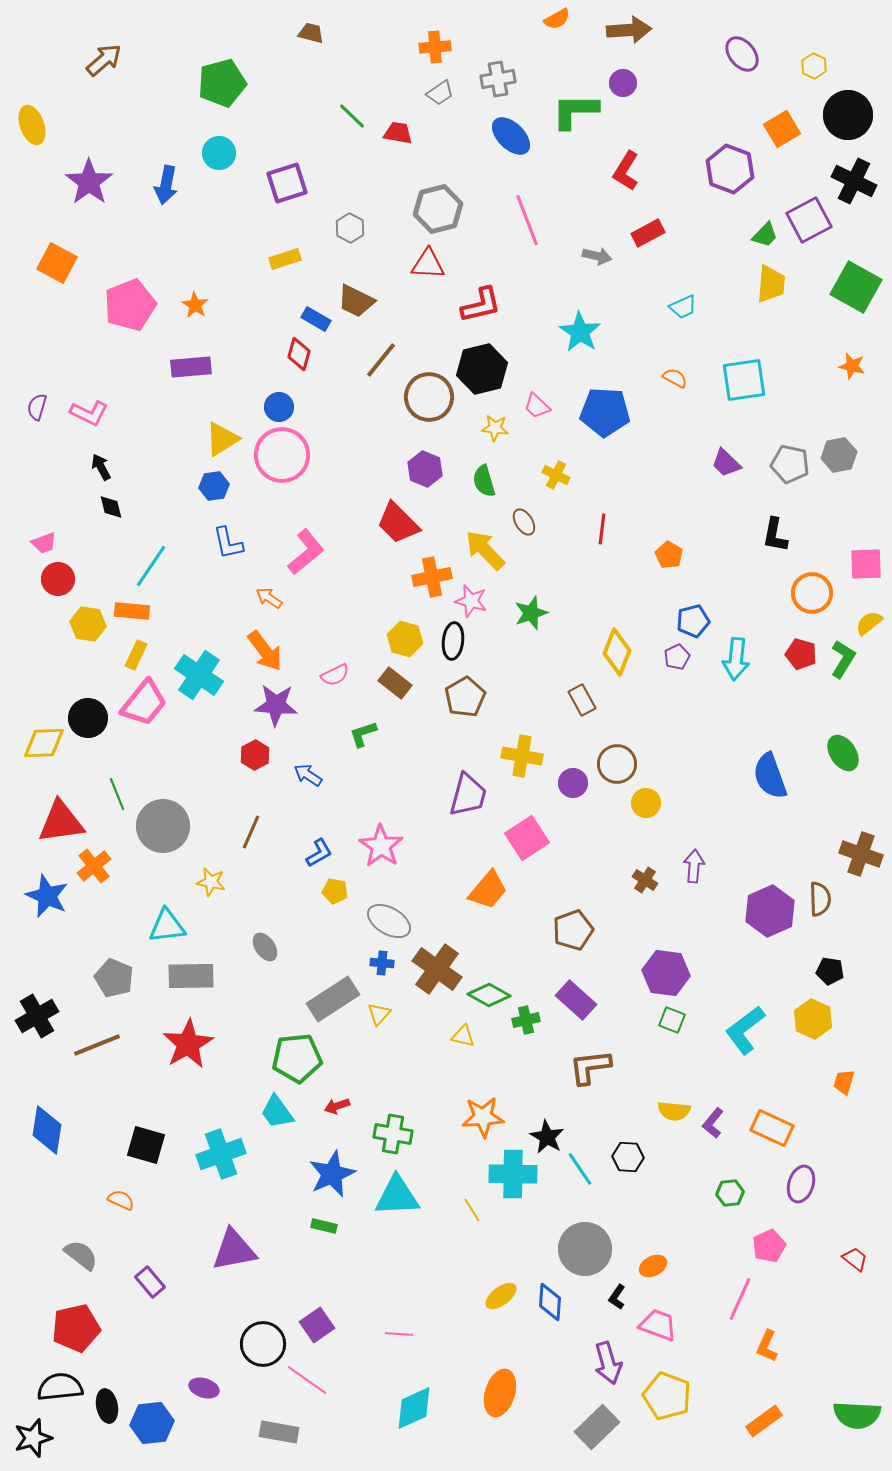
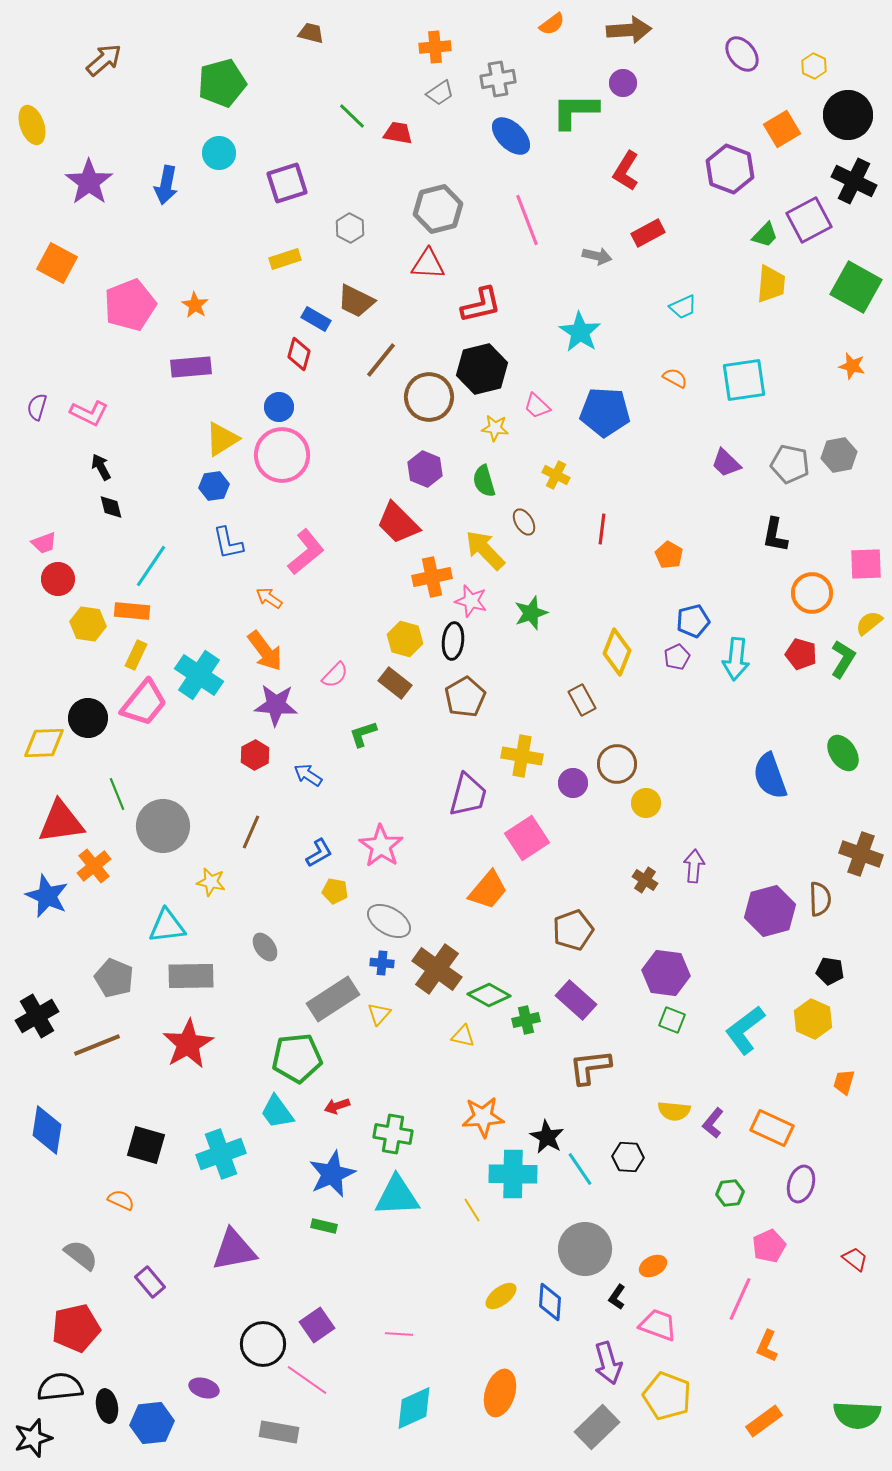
orange semicircle at (557, 19): moved 5 px left, 5 px down; rotated 8 degrees counterclockwise
pink semicircle at (335, 675): rotated 20 degrees counterclockwise
purple hexagon at (770, 911): rotated 9 degrees clockwise
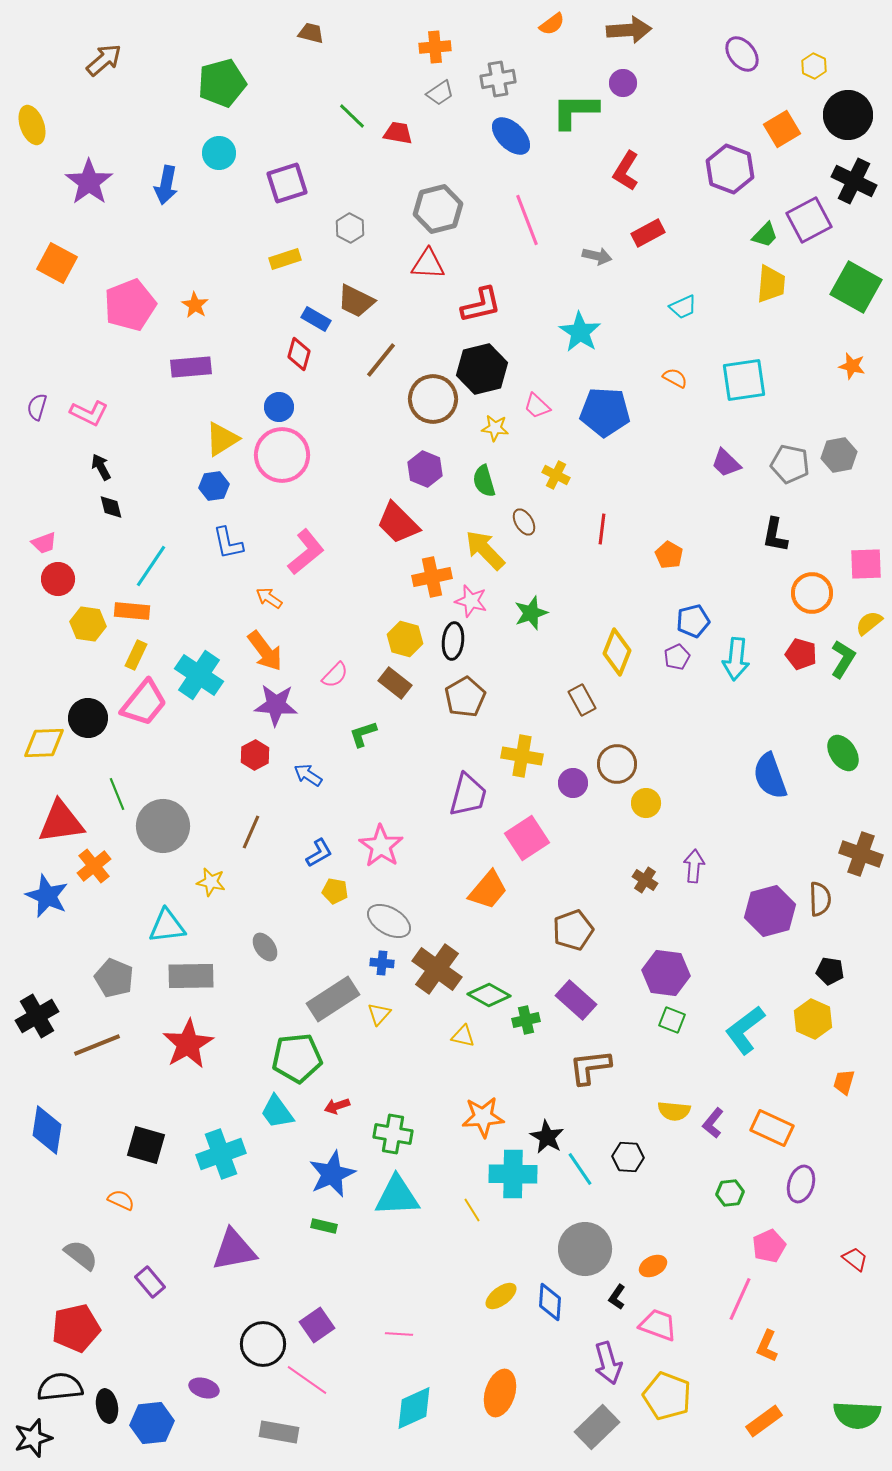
brown circle at (429, 397): moved 4 px right, 2 px down
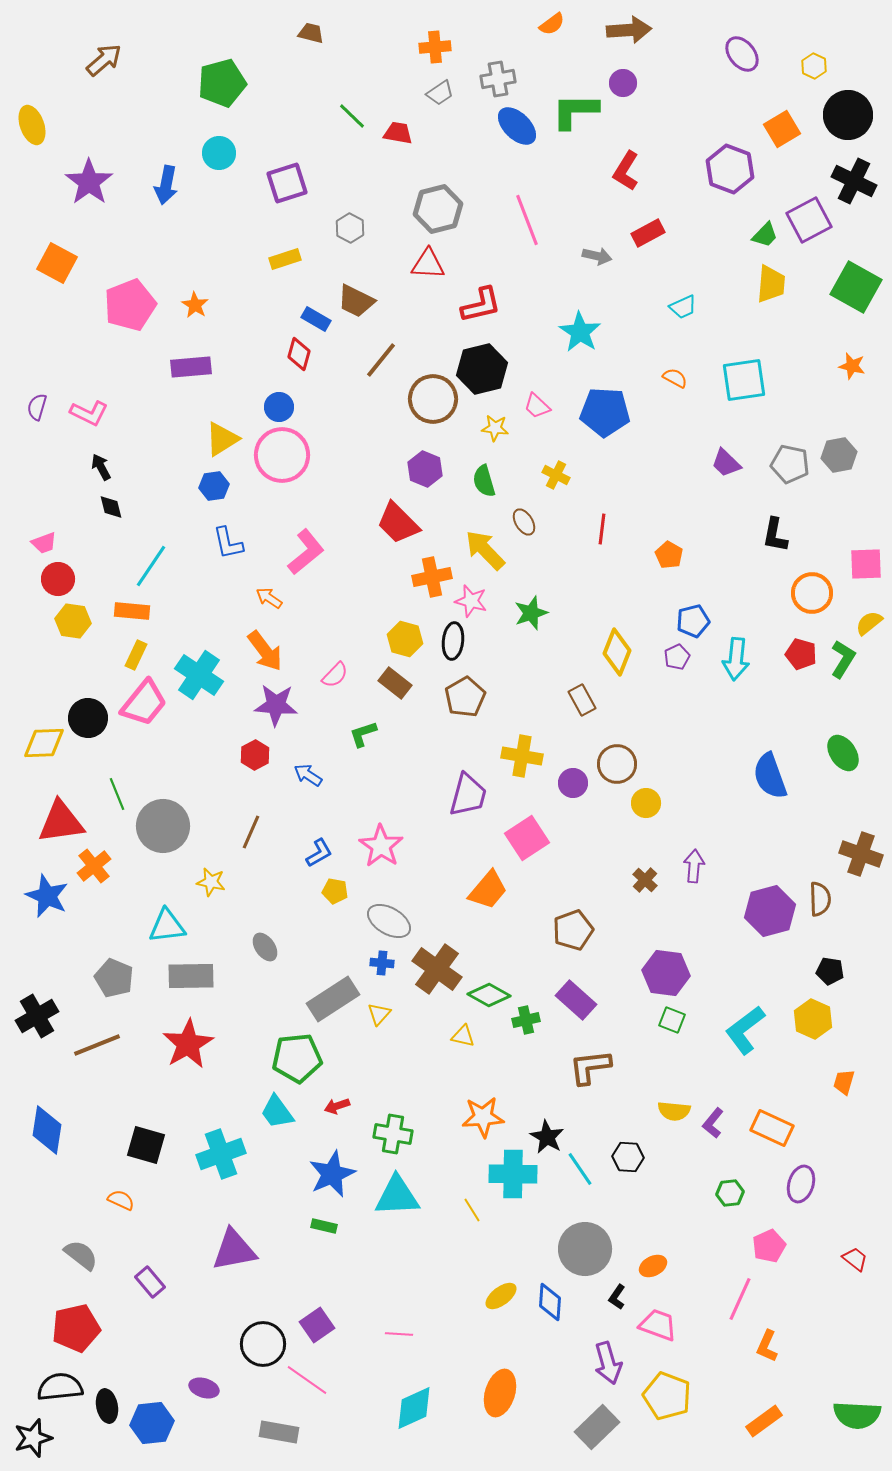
blue ellipse at (511, 136): moved 6 px right, 10 px up
yellow hexagon at (88, 624): moved 15 px left, 3 px up
brown cross at (645, 880): rotated 10 degrees clockwise
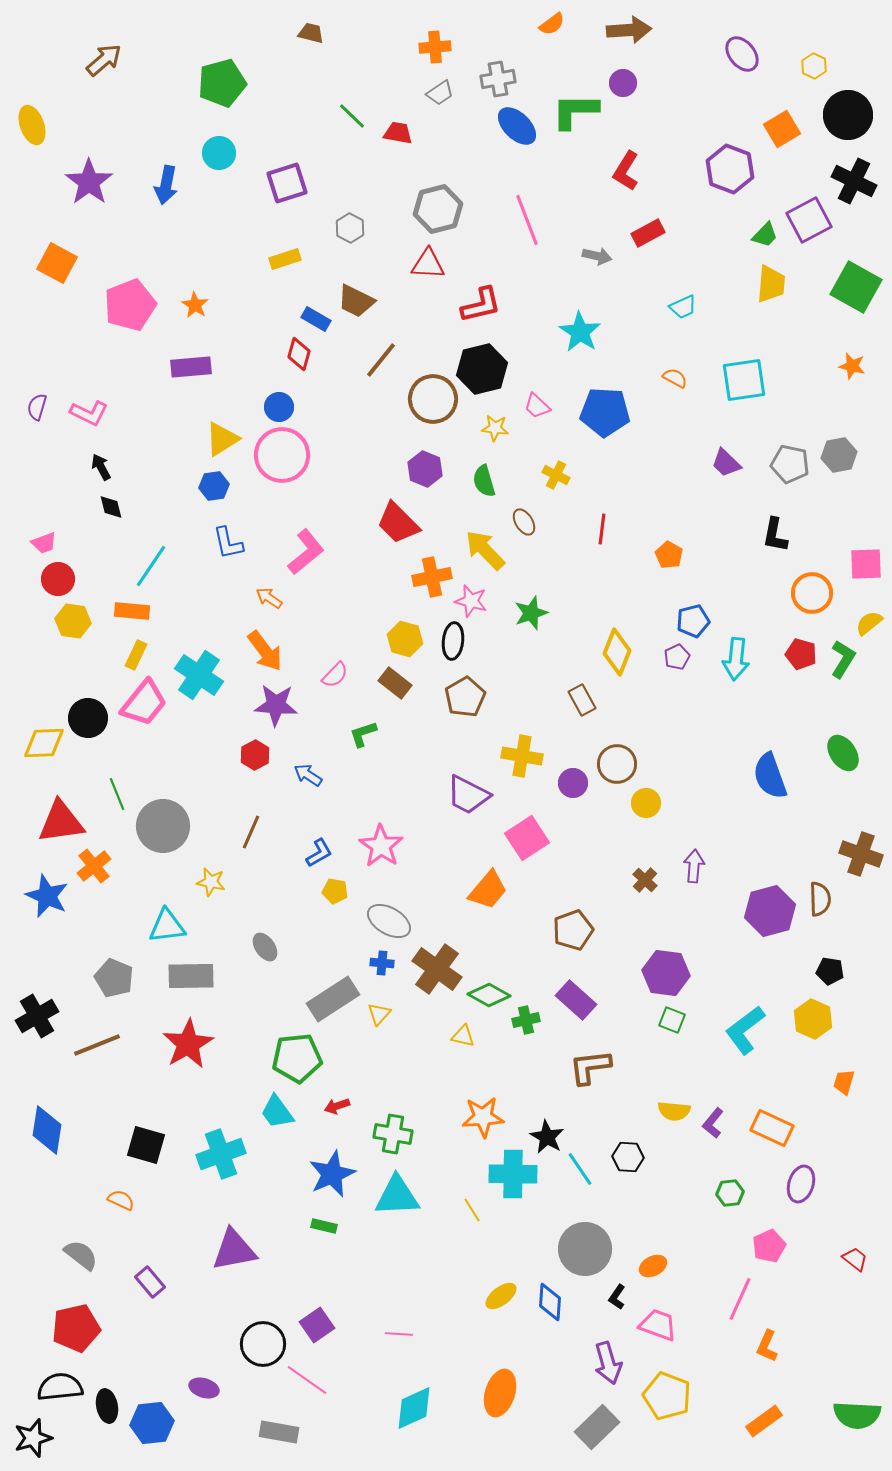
purple trapezoid at (468, 795): rotated 102 degrees clockwise
